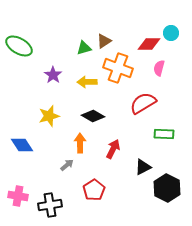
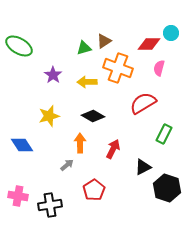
green rectangle: rotated 66 degrees counterclockwise
black hexagon: rotated 8 degrees counterclockwise
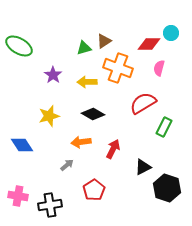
black diamond: moved 2 px up
green rectangle: moved 7 px up
orange arrow: moved 1 px right, 1 px up; rotated 96 degrees counterclockwise
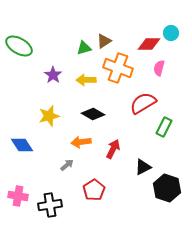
yellow arrow: moved 1 px left, 2 px up
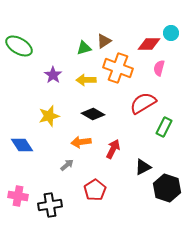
red pentagon: moved 1 px right
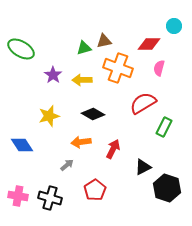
cyan circle: moved 3 px right, 7 px up
brown triangle: rotated 21 degrees clockwise
green ellipse: moved 2 px right, 3 px down
yellow arrow: moved 4 px left
black cross: moved 7 px up; rotated 25 degrees clockwise
